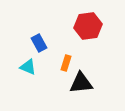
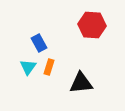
red hexagon: moved 4 px right, 1 px up; rotated 12 degrees clockwise
orange rectangle: moved 17 px left, 4 px down
cyan triangle: rotated 42 degrees clockwise
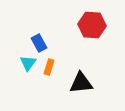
cyan triangle: moved 4 px up
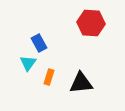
red hexagon: moved 1 px left, 2 px up
orange rectangle: moved 10 px down
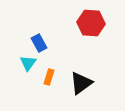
black triangle: rotated 30 degrees counterclockwise
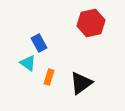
red hexagon: rotated 16 degrees counterclockwise
cyan triangle: rotated 30 degrees counterclockwise
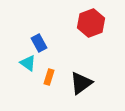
red hexagon: rotated 8 degrees counterclockwise
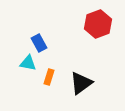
red hexagon: moved 7 px right, 1 px down
cyan triangle: rotated 24 degrees counterclockwise
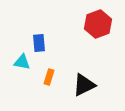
blue rectangle: rotated 24 degrees clockwise
cyan triangle: moved 6 px left, 1 px up
black triangle: moved 3 px right, 2 px down; rotated 10 degrees clockwise
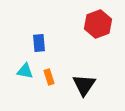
cyan triangle: moved 3 px right, 9 px down
orange rectangle: rotated 35 degrees counterclockwise
black triangle: rotated 30 degrees counterclockwise
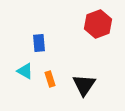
cyan triangle: rotated 18 degrees clockwise
orange rectangle: moved 1 px right, 2 px down
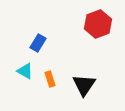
blue rectangle: moved 1 px left; rotated 36 degrees clockwise
